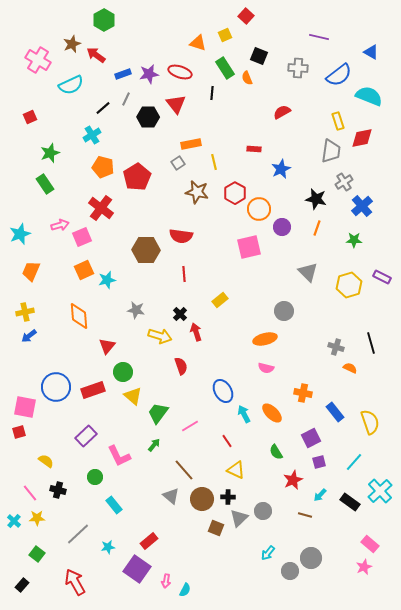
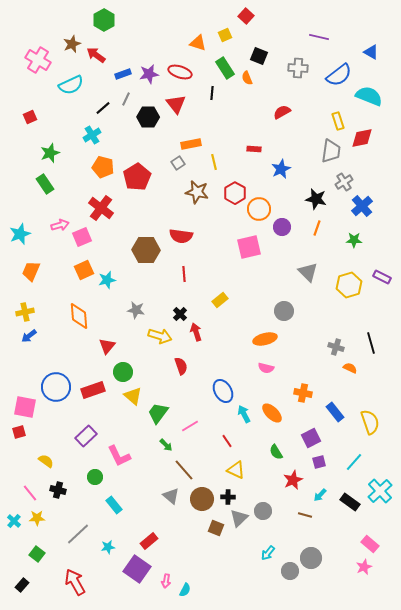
green arrow at (154, 445): moved 12 px right; rotated 96 degrees clockwise
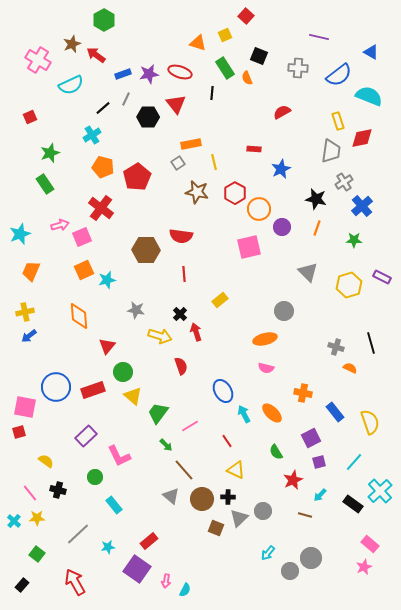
black rectangle at (350, 502): moved 3 px right, 2 px down
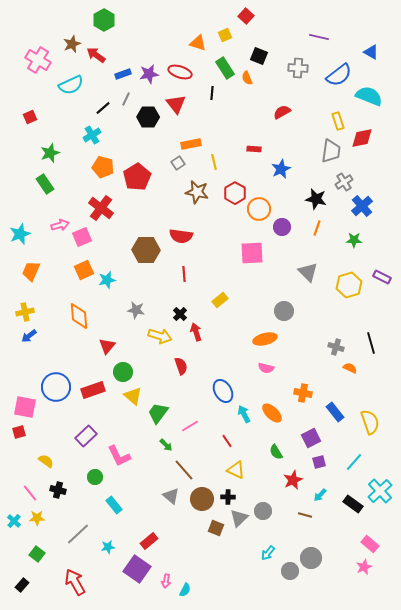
pink square at (249, 247): moved 3 px right, 6 px down; rotated 10 degrees clockwise
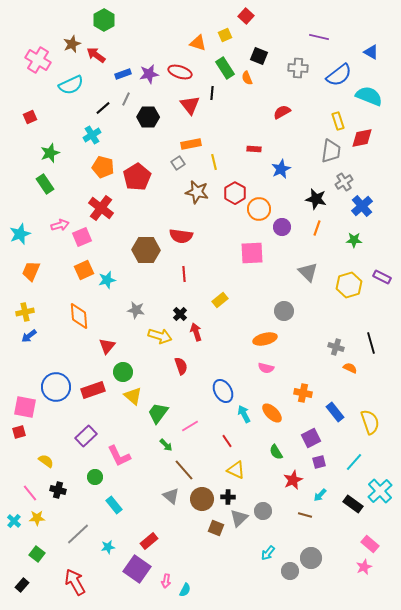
red triangle at (176, 104): moved 14 px right, 1 px down
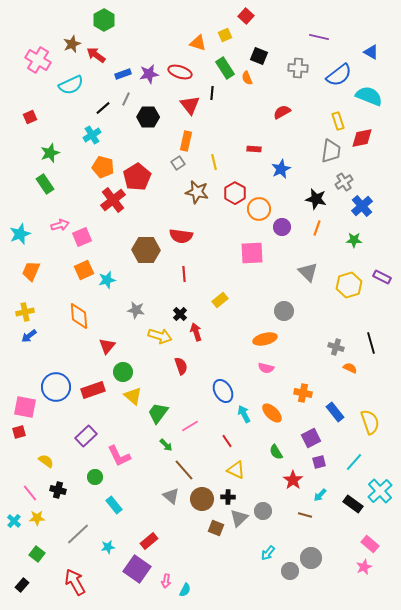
orange rectangle at (191, 144): moved 5 px left, 3 px up; rotated 66 degrees counterclockwise
red cross at (101, 208): moved 12 px right, 8 px up; rotated 15 degrees clockwise
red star at (293, 480): rotated 12 degrees counterclockwise
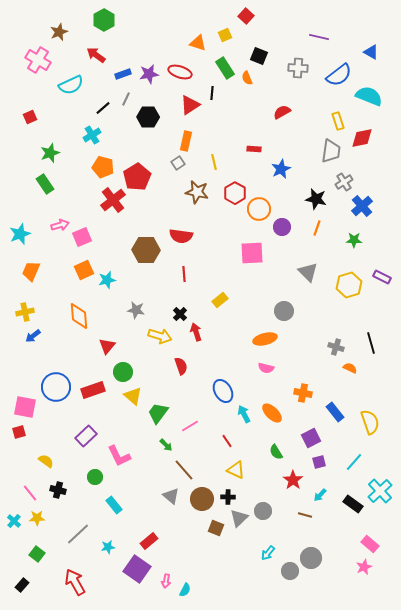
brown star at (72, 44): moved 13 px left, 12 px up
red triangle at (190, 105): rotated 35 degrees clockwise
blue arrow at (29, 336): moved 4 px right
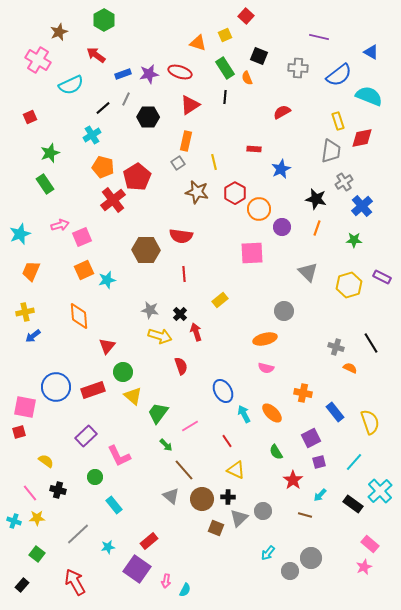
black line at (212, 93): moved 13 px right, 4 px down
gray star at (136, 310): moved 14 px right
black line at (371, 343): rotated 15 degrees counterclockwise
cyan cross at (14, 521): rotated 24 degrees counterclockwise
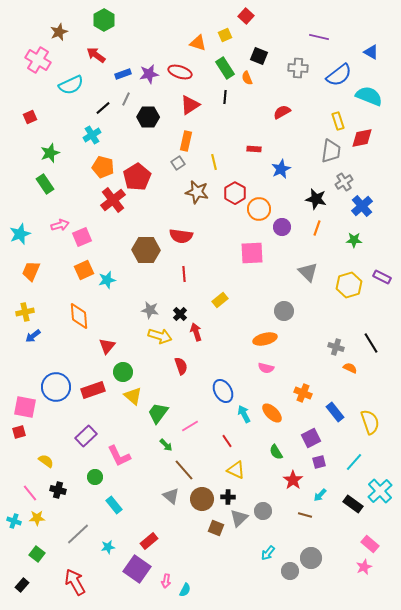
orange cross at (303, 393): rotated 12 degrees clockwise
